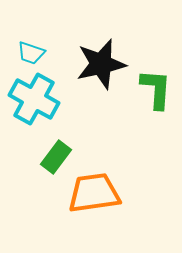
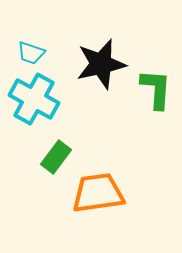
orange trapezoid: moved 4 px right
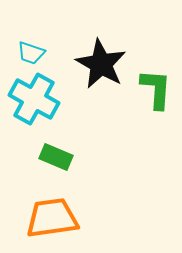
black star: rotated 30 degrees counterclockwise
green rectangle: rotated 76 degrees clockwise
orange trapezoid: moved 46 px left, 25 px down
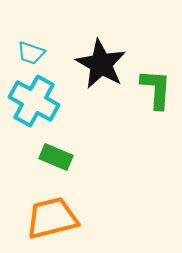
cyan cross: moved 2 px down
orange trapezoid: rotated 6 degrees counterclockwise
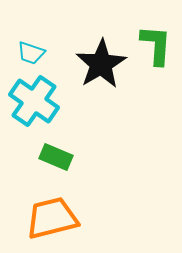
black star: rotated 12 degrees clockwise
green L-shape: moved 44 px up
cyan cross: rotated 6 degrees clockwise
